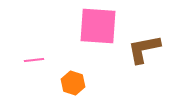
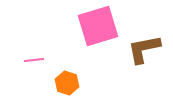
pink square: rotated 21 degrees counterclockwise
orange hexagon: moved 6 px left
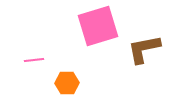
orange hexagon: rotated 20 degrees counterclockwise
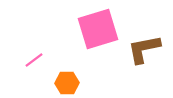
pink square: moved 3 px down
pink line: rotated 30 degrees counterclockwise
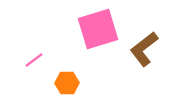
brown L-shape: rotated 27 degrees counterclockwise
